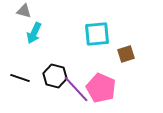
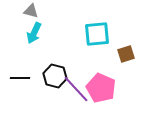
gray triangle: moved 7 px right
black line: rotated 18 degrees counterclockwise
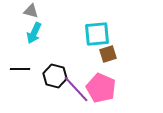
brown square: moved 18 px left
black line: moved 9 px up
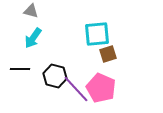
cyan arrow: moved 1 px left, 5 px down; rotated 10 degrees clockwise
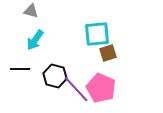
cyan arrow: moved 2 px right, 2 px down
brown square: moved 1 px up
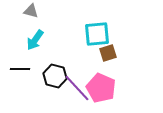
purple line: moved 1 px right, 1 px up
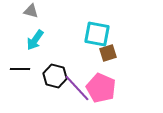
cyan square: rotated 16 degrees clockwise
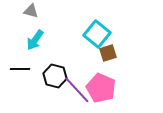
cyan square: rotated 28 degrees clockwise
purple line: moved 2 px down
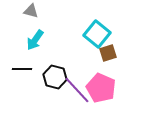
black line: moved 2 px right
black hexagon: moved 1 px down
